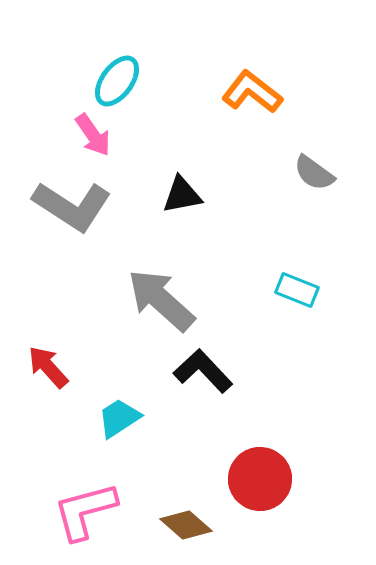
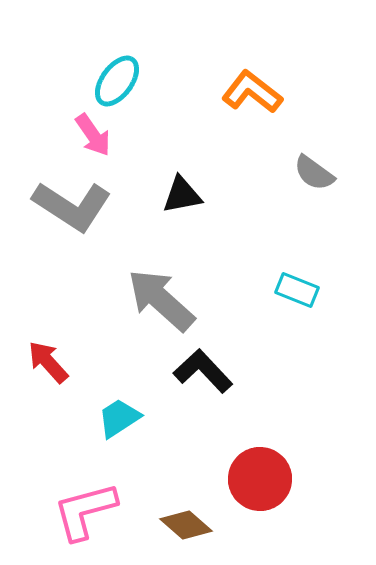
red arrow: moved 5 px up
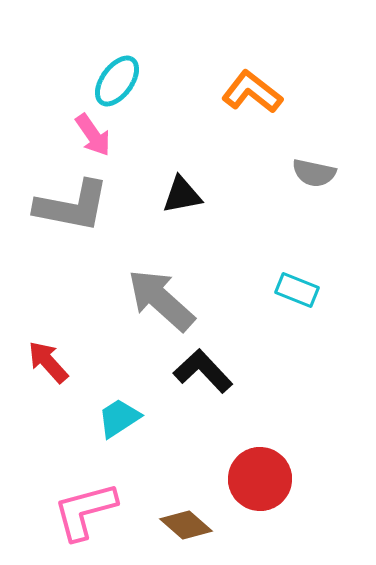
gray semicircle: rotated 24 degrees counterclockwise
gray L-shape: rotated 22 degrees counterclockwise
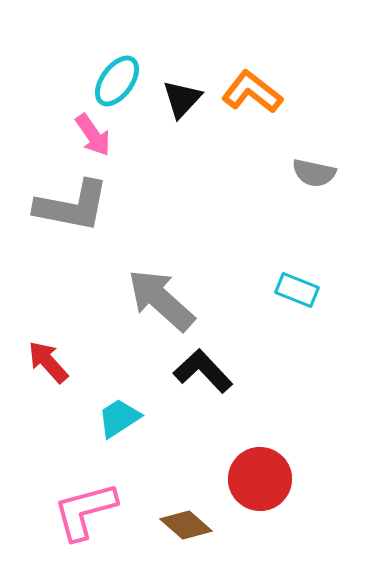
black triangle: moved 96 px up; rotated 36 degrees counterclockwise
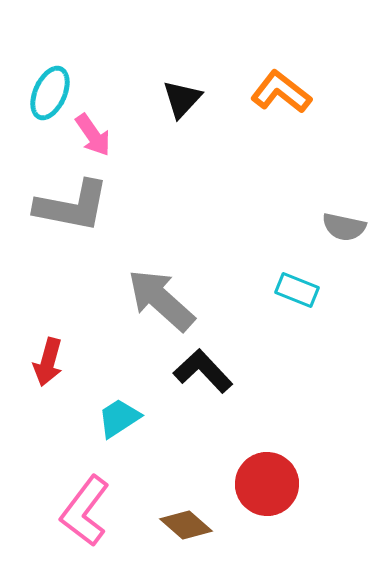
cyan ellipse: moved 67 px left, 12 px down; rotated 12 degrees counterclockwise
orange L-shape: moved 29 px right
gray semicircle: moved 30 px right, 54 px down
red arrow: rotated 123 degrees counterclockwise
red circle: moved 7 px right, 5 px down
pink L-shape: rotated 38 degrees counterclockwise
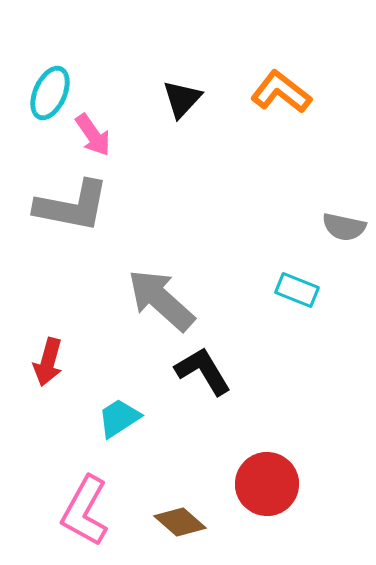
black L-shape: rotated 12 degrees clockwise
pink L-shape: rotated 8 degrees counterclockwise
brown diamond: moved 6 px left, 3 px up
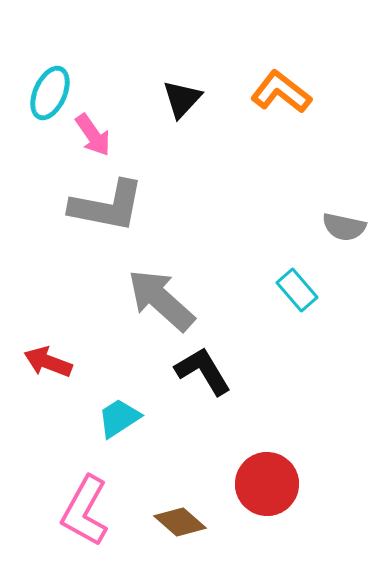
gray L-shape: moved 35 px right
cyan rectangle: rotated 27 degrees clockwise
red arrow: rotated 96 degrees clockwise
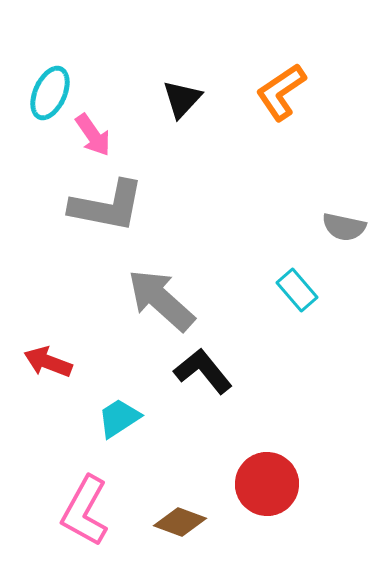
orange L-shape: rotated 72 degrees counterclockwise
black L-shape: rotated 8 degrees counterclockwise
brown diamond: rotated 21 degrees counterclockwise
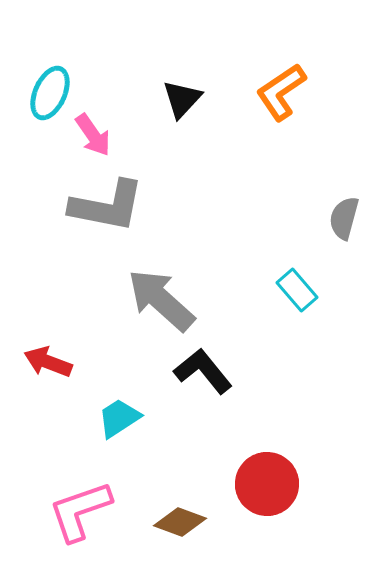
gray semicircle: moved 9 px up; rotated 93 degrees clockwise
pink L-shape: moved 5 px left; rotated 42 degrees clockwise
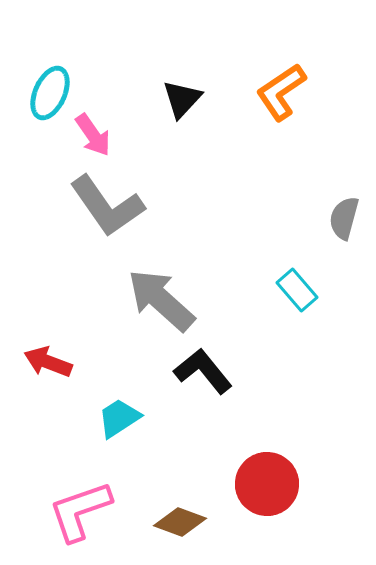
gray L-shape: rotated 44 degrees clockwise
